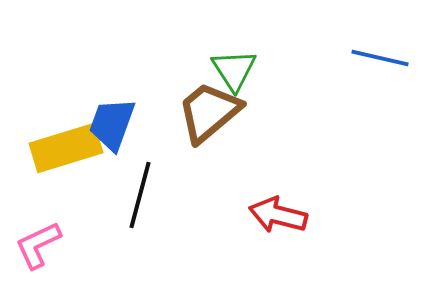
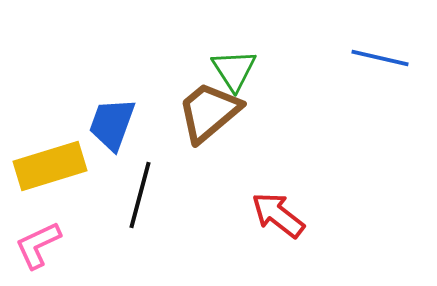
yellow rectangle: moved 16 px left, 18 px down
red arrow: rotated 24 degrees clockwise
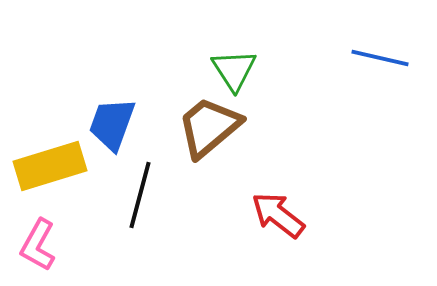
brown trapezoid: moved 15 px down
pink L-shape: rotated 36 degrees counterclockwise
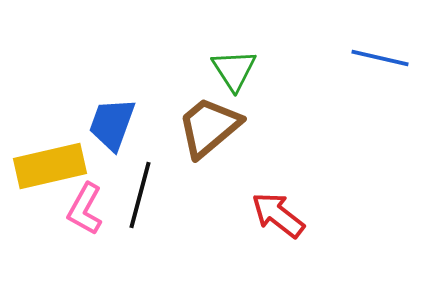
yellow rectangle: rotated 4 degrees clockwise
pink L-shape: moved 47 px right, 36 px up
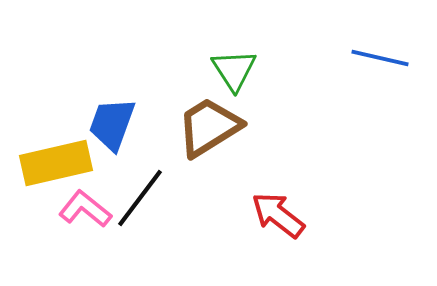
brown trapezoid: rotated 8 degrees clockwise
yellow rectangle: moved 6 px right, 3 px up
black line: moved 3 px down; rotated 22 degrees clockwise
pink L-shape: rotated 100 degrees clockwise
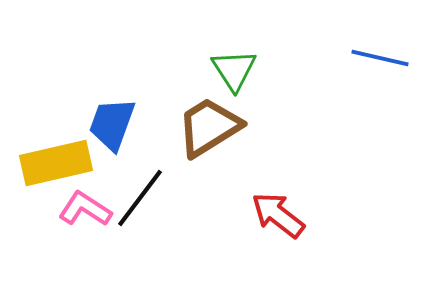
pink L-shape: rotated 6 degrees counterclockwise
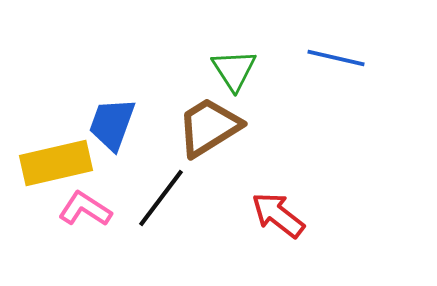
blue line: moved 44 px left
black line: moved 21 px right
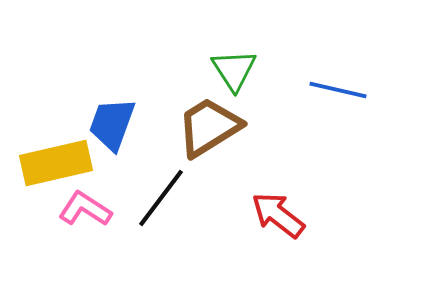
blue line: moved 2 px right, 32 px down
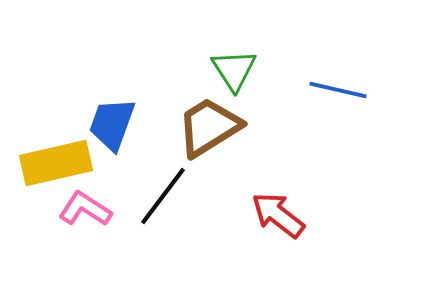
black line: moved 2 px right, 2 px up
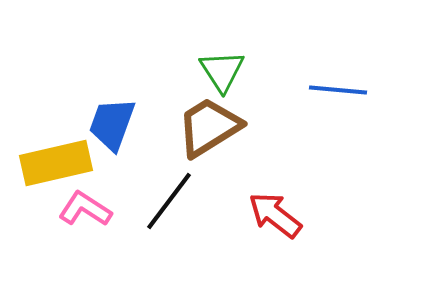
green triangle: moved 12 px left, 1 px down
blue line: rotated 8 degrees counterclockwise
black line: moved 6 px right, 5 px down
red arrow: moved 3 px left
